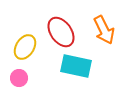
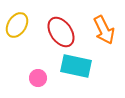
yellow ellipse: moved 8 px left, 22 px up
pink circle: moved 19 px right
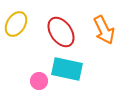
yellow ellipse: moved 1 px left, 1 px up
cyan rectangle: moved 9 px left, 3 px down
pink circle: moved 1 px right, 3 px down
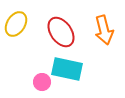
orange arrow: rotated 12 degrees clockwise
pink circle: moved 3 px right, 1 px down
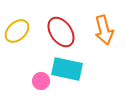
yellow ellipse: moved 1 px right, 7 px down; rotated 15 degrees clockwise
pink circle: moved 1 px left, 1 px up
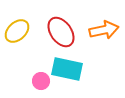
orange arrow: rotated 88 degrees counterclockwise
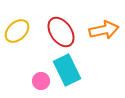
cyan rectangle: moved 1 px down; rotated 52 degrees clockwise
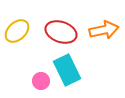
red ellipse: rotated 36 degrees counterclockwise
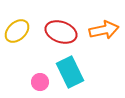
cyan rectangle: moved 3 px right, 2 px down
pink circle: moved 1 px left, 1 px down
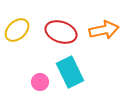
yellow ellipse: moved 1 px up
